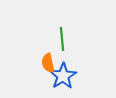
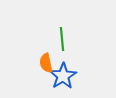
orange semicircle: moved 2 px left
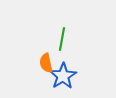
green line: rotated 15 degrees clockwise
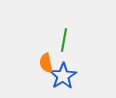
green line: moved 2 px right, 1 px down
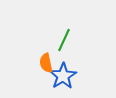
green line: rotated 15 degrees clockwise
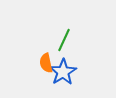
blue star: moved 4 px up
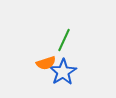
orange semicircle: rotated 96 degrees counterclockwise
